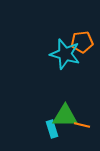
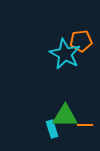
orange pentagon: moved 1 px left, 1 px up
cyan star: rotated 12 degrees clockwise
orange line: moved 3 px right; rotated 14 degrees counterclockwise
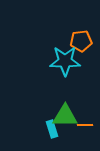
cyan star: moved 7 px down; rotated 28 degrees counterclockwise
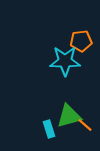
green triangle: moved 4 px right; rotated 16 degrees counterclockwise
orange line: rotated 42 degrees clockwise
cyan rectangle: moved 3 px left
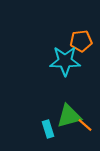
cyan rectangle: moved 1 px left
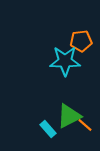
green triangle: rotated 12 degrees counterclockwise
cyan rectangle: rotated 24 degrees counterclockwise
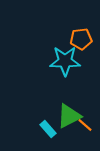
orange pentagon: moved 2 px up
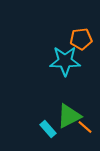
orange line: moved 2 px down
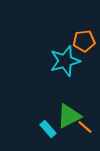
orange pentagon: moved 3 px right, 2 px down
cyan star: rotated 16 degrees counterclockwise
